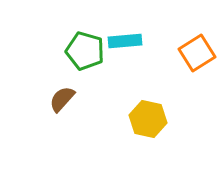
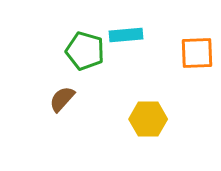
cyan rectangle: moved 1 px right, 6 px up
orange square: rotated 30 degrees clockwise
yellow hexagon: rotated 12 degrees counterclockwise
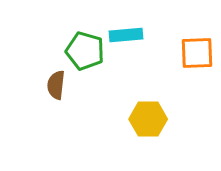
brown semicircle: moved 6 px left, 14 px up; rotated 36 degrees counterclockwise
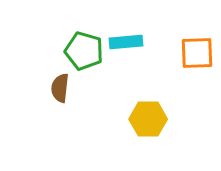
cyan rectangle: moved 7 px down
green pentagon: moved 1 px left
brown semicircle: moved 4 px right, 3 px down
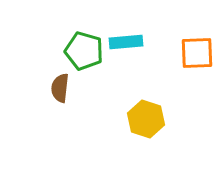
yellow hexagon: moved 2 px left; rotated 18 degrees clockwise
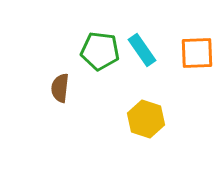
cyan rectangle: moved 16 px right, 8 px down; rotated 60 degrees clockwise
green pentagon: moved 16 px right; rotated 9 degrees counterclockwise
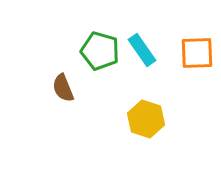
green pentagon: rotated 9 degrees clockwise
brown semicircle: moved 3 px right; rotated 28 degrees counterclockwise
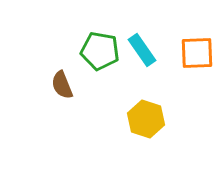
green pentagon: rotated 6 degrees counterclockwise
brown semicircle: moved 1 px left, 3 px up
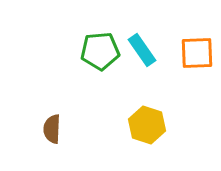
green pentagon: rotated 15 degrees counterclockwise
brown semicircle: moved 10 px left, 44 px down; rotated 24 degrees clockwise
yellow hexagon: moved 1 px right, 6 px down
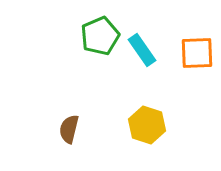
green pentagon: moved 15 px up; rotated 18 degrees counterclockwise
brown semicircle: moved 17 px right; rotated 12 degrees clockwise
